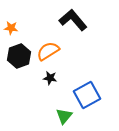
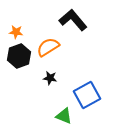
orange star: moved 5 px right, 4 px down
orange semicircle: moved 4 px up
green triangle: rotated 48 degrees counterclockwise
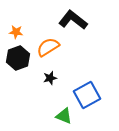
black L-shape: rotated 12 degrees counterclockwise
black hexagon: moved 1 px left, 2 px down
black star: rotated 24 degrees counterclockwise
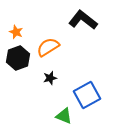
black L-shape: moved 10 px right
orange star: rotated 16 degrees clockwise
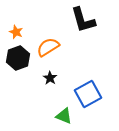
black L-shape: rotated 144 degrees counterclockwise
black star: rotated 24 degrees counterclockwise
blue square: moved 1 px right, 1 px up
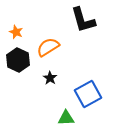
black hexagon: moved 2 px down; rotated 15 degrees counterclockwise
green triangle: moved 2 px right, 2 px down; rotated 24 degrees counterclockwise
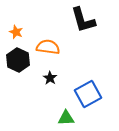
orange semicircle: rotated 40 degrees clockwise
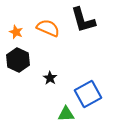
orange semicircle: moved 19 px up; rotated 15 degrees clockwise
green triangle: moved 4 px up
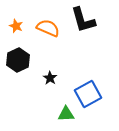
orange star: moved 6 px up
black hexagon: rotated 10 degrees clockwise
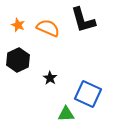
orange star: moved 2 px right, 1 px up
blue square: rotated 36 degrees counterclockwise
